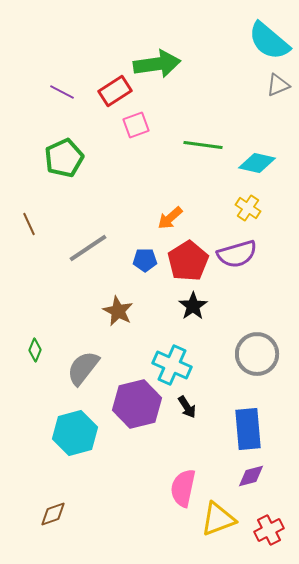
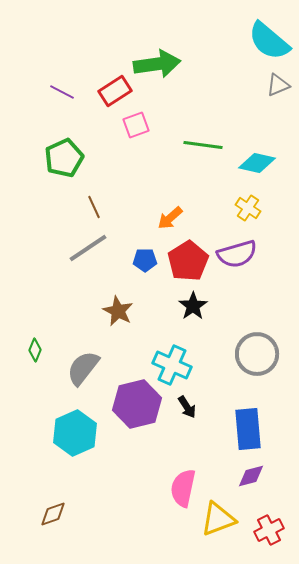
brown line: moved 65 px right, 17 px up
cyan hexagon: rotated 9 degrees counterclockwise
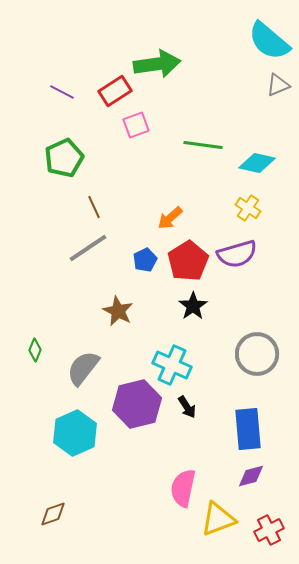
blue pentagon: rotated 25 degrees counterclockwise
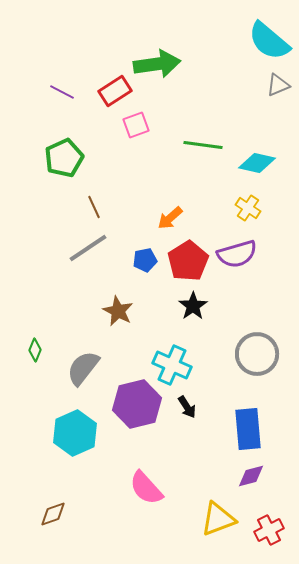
blue pentagon: rotated 15 degrees clockwise
pink semicircle: moved 37 px left; rotated 54 degrees counterclockwise
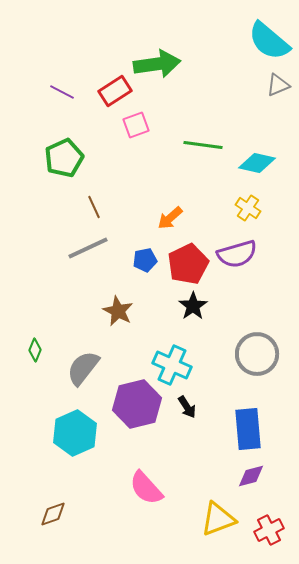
gray line: rotated 9 degrees clockwise
red pentagon: moved 3 px down; rotated 6 degrees clockwise
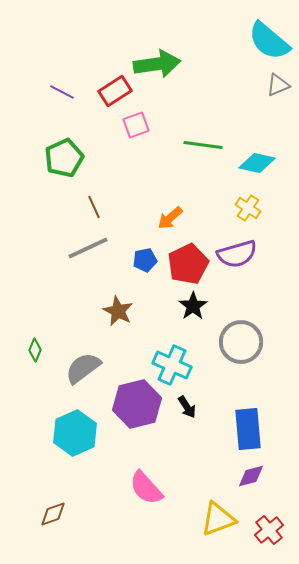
gray circle: moved 16 px left, 12 px up
gray semicircle: rotated 15 degrees clockwise
red cross: rotated 12 degrees counterclockwise
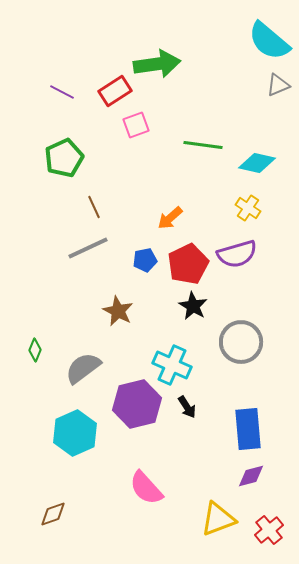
black star: rotated 8 degrees counterclockwise
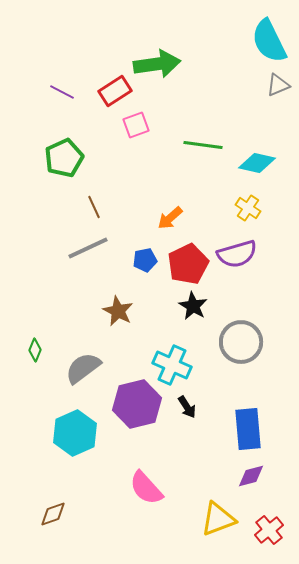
cyan semicircle: rotated 24 degrees clockwise
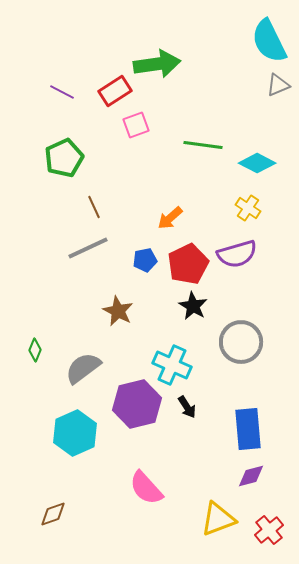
cyan diamond: rotated 15 degrees clockwise
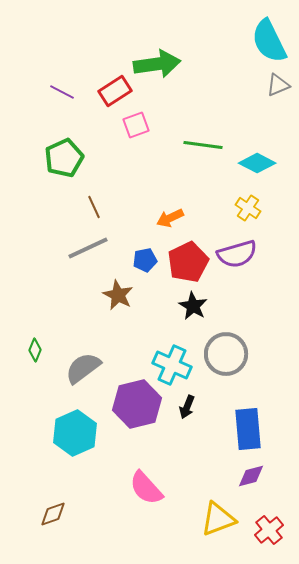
orange arrow: rotated 16 degrees clockwise
red pentagon: moved 2 px up
brown star: moved 16 px up
gray circle: moved 15 px left, 12 px down
black arrow: rotated 55 degrees clockwise
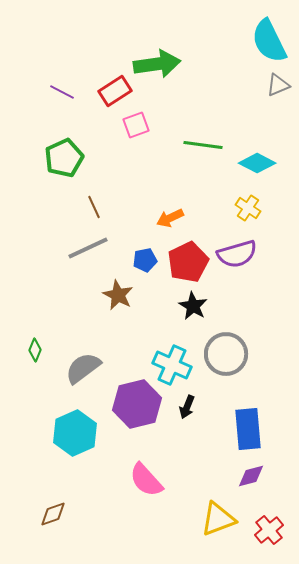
pink semicircle: moved 8 px up
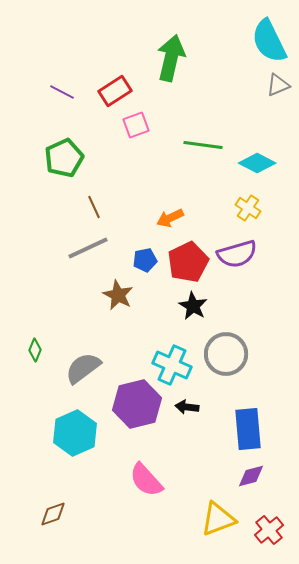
green arrow: moved 14 px right, 6 px up; rotated 69 degrees counterclockwise
black arrow: rotated 75 degrees clockwise
